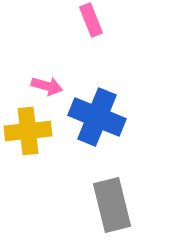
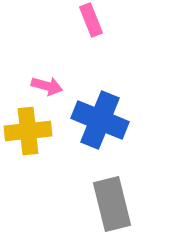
blue cross: moved 3 px right, 3 px down
gray rectangle: moved 1 px up
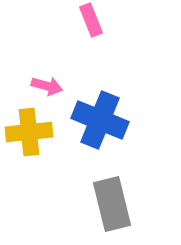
yellow cross: moved 1 px right, 1 px down
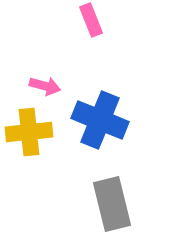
pink arrow: moved 2 px left
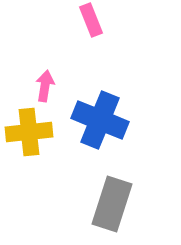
pink arrow: rotated 96 degrees counterclockwise
gray rectangle: rotated 32 degrees clockwise
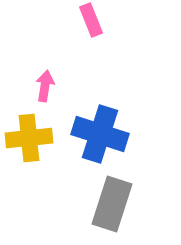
blue cross: moved 14 px down; rotated 4 degrees counterclockwise
yellow cross: moved 6 px down
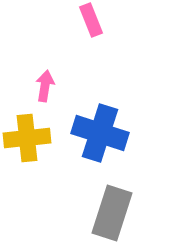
blue cross: moved 1 px up
yellow cross: moved 2 px left
gray rectangle: moved 9 px down
